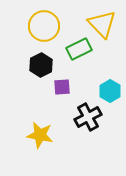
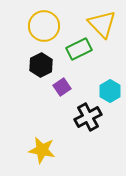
purple square: rotated 30 degrees counterclockwise
yellow star: moved 2 px right, 15 px down
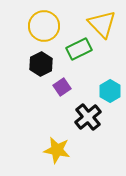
black hexagon: moved 1 px up
black cross: rotated 12 degrees counterclockwise
yellow star: moved 15 px right
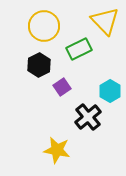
yellow triangle: moved 3 px right, 3 px up
black hexagon: moved 2 px left, 1 px down
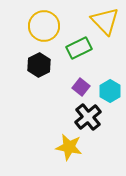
green rectangle: moved 1 px up
purple square: moved 19 px right; rotated 18 degrees counterclockwise
yellow star: moved 12 px right, 3 px up
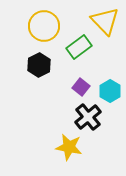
green rectangle: moved 1 px up; rotated 10 degrees counterclockwise
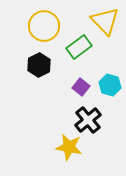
cyan hexagon: moved 6 px up; rotated 15 degrees counterclockwise
black cross: moved 3 px down
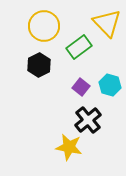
yellow triangle: moved 2 px right, 2 px down
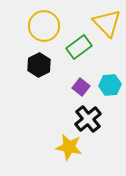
cyan hexagon: rotated 20 degrees counterclockwise
black cross: moved 1 px up
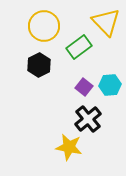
yellow triangle: moved 1 px left, 1 px up
purple square: moved 3 px right
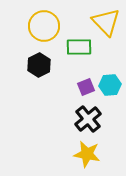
green rectangle: rotated 35 degrees clockwise
purple square: moved 2 px right; rotated 30 degrees clockwise
yellow star: moved 18 px right, 7 px down
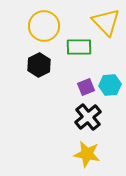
black cross: moved 2 px up
